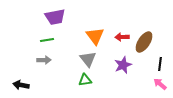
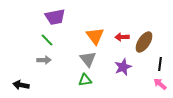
green line: rotated 56 degrees clockwise
purple star: moved 2 px down
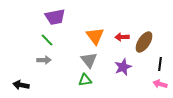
gray triangle: moved 1 px right, 1 px down
pink arrow: rotated 24 degrees counterclockwise
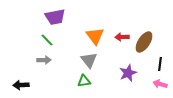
purple star: moved 5 px right, 6 px down
green triangle: moved 1 px left, 1 px down
black arrow: rotated 14 degrees counterclockwise
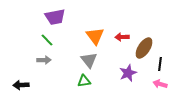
brown ellipse: moved 6 px down
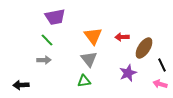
orange triangle: moved 2 px left
gray triangle: moved 1 px up
black line: moved 2 px right, 1 px down; rotated 32 degrees counterclockwise
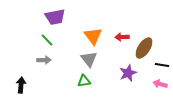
black line: rotated 56 degrees counterclockwise
black arrow: rotated 98 degrees clockwise
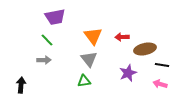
brown ellipse: moved 1 px right, 1 px down; rotated 45 degrees clockwise
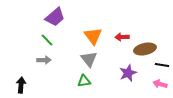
purple trapezoid: rotated 30 degrees counterclockwise
